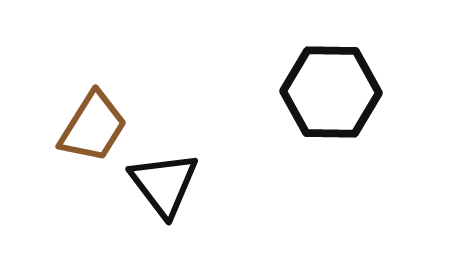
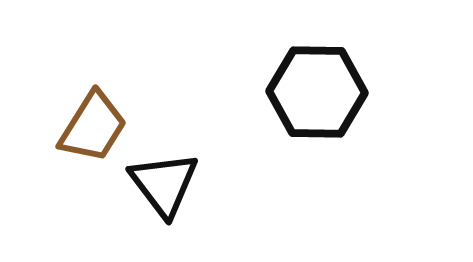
black hexagon: moved 14 px left
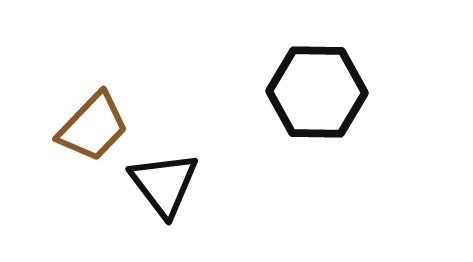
brown trapezoid: rotated 12 degrees clockwise
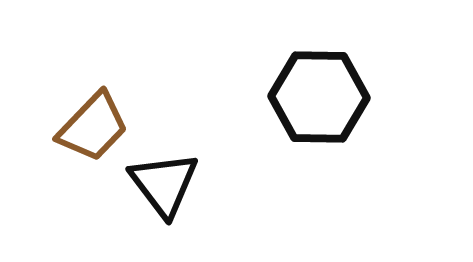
black hexagon: moved 2 px right, 5 px down
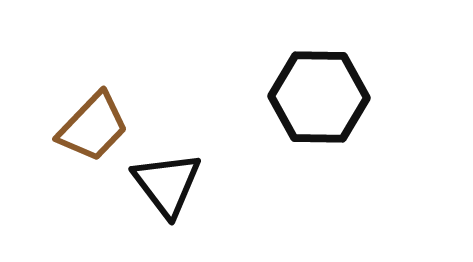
black triangle: moved 3 px right
